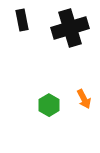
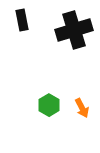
black cross: moved 4 px right, 2 px down
orange arrow: moved 2 px left, 9 px down
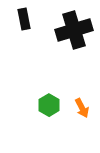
black rectangle: moved 2 px right, 1 px up
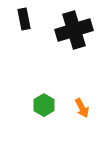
green hexagon: moved 5 px left
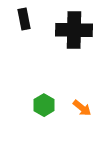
black cross: rotated 18 degrees clockwise
orange arrow: rotated 24 degrees counterclockwise
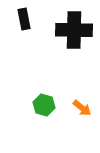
green hexagon: rotated 15 degrees counterclockwise
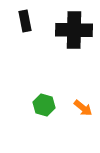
black rectangle: moved 1 px right, 2 px down
orange arrow: moved 1 px right
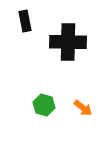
black cross: moved 6 px left, 12 px down
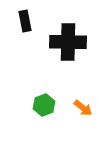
green hexagon: rotated 25 degrees clockwise
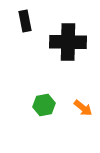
green hexagon: rotated 10 degrees clockwise
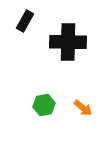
black rectangle: rotated 40 degrees clockwise
